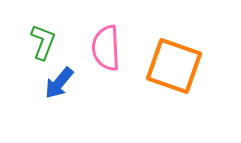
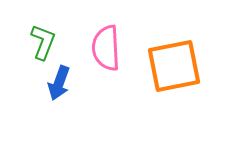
orange square: rotated 30 degrees counterclockwise
blue arrow: rotated 20 degrees counterclockwise
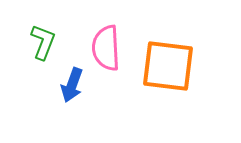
orange square: moved 6 px left; rotated 18 degrees clockwise
blue arrow: moved 13 px right, 2 px down
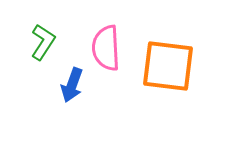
green L-shape: rotated 12 degrees clockwise
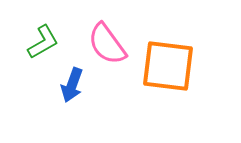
green L-shape: rotated 27 degrees clockwise
pink semicircle: moved 1 px right, 4 px up; rotated 33 degrees counterclockwise
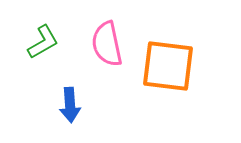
pink semicircle: rotated 24 degrees clockwise
blue arrow: moved 2 px left, 20 px down; rotated 24 degrees counterclockwise
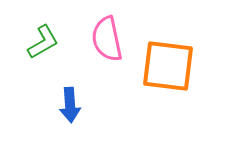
pink semicircle: moved 5 px up
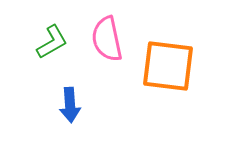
green L-shape: moved 9 px right
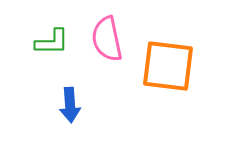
green L-shape: rotated 30 degrees clockwise
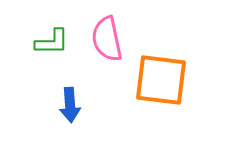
orange square: moved 7 px left, 14 px down
